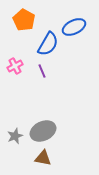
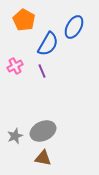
blue ellipse: rotated 35 degrees counterclockwise
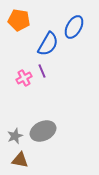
orange pentagon: moved 5 px left; rotated 20 degrees counterclockwise
pink cross: moved 9 px right, 12 px down
brown triangle: moved 23 px left, 2 px down
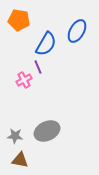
blue ellipse: moved 3 px right, 4 px down
blue semicircle: moved 2 px left
purple line: moved 4 px left, 4 px up
pink cross: moved 2 px down
gray ellipse: moved 4 px right
gray star: rotated 28 degrees clockwise
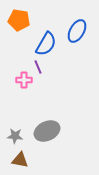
pink cross: rotated 28 degrees clockwise
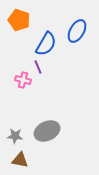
orange pentagon: rotated 10 degrees clockwise
pink cross: moved 1 px left; rotated 14 degrees clockwise
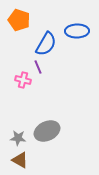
blue ellipse: rotated 60 degrees clockwise
gray star: moved 3 px right, 2 px down
brown triangle: rotated 18 degrees clockwise
